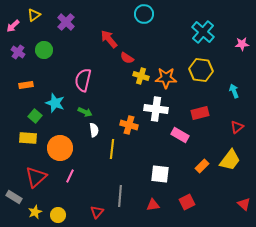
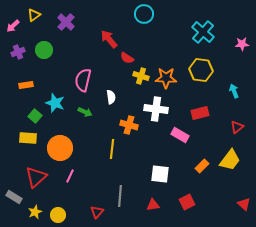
purple cross at (18, 52): rotated 32 degrees clockwise
white semicircle at (94, 130): moved 17 px right, 33 px up
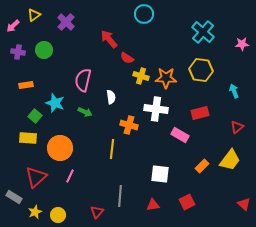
purple cross at (18, 52): rotated 32 degrees clockwise
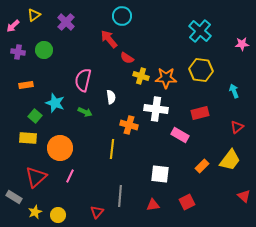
cyan circle at (144, 14): moved 22 px left, 2 px down
cyan cross at (203, 32): moved 3 px left, 1 px up
red triangle at (244, 204): moved 8 px up
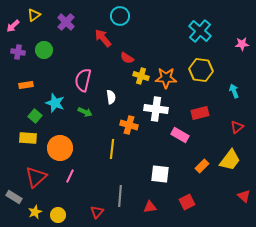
cyan circle at (122, 16): moved 2 px left
red arrow at (109, 39): moved 6 px left, 1 px up
red triangle at (153, 205): moved 3 px left, 2 px down
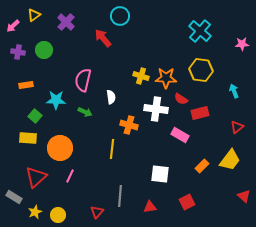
red semicircle at (127, 58): moved 54 px right, 41 px down
cyan star at (55, 103): moved 1 px right, 3 px up; rotated 18 degrees counterclockwise
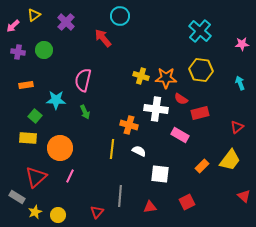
cyan arrow at (234, 91): moved 6 px right, 8 px up
white semicircle at (111, 97): moved 28 px right, 54 px down; rotated 56 degrees counterclockwise
green arrow at (85, 112): rotated 40 degrees clockwise
gray rectangle at (14, 197): moved 3 px right
